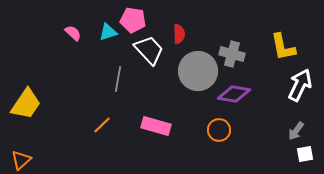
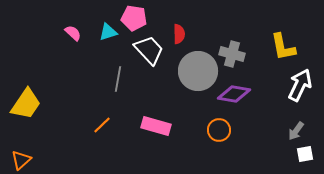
pink pentagon: moved 1 px right, 2 px up
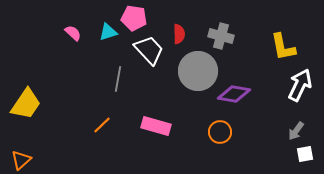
gray cross: moved 11 px left, 18 px up
orange circle: moved 1 px right, 2 px down
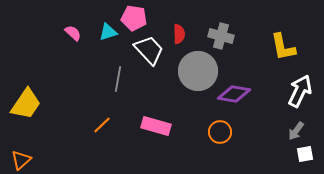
white arrow: moved 6 px down
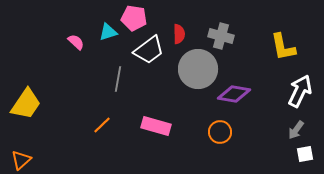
pink semicircle: moved 3 px right, 9 px down
white trapezoid: rotated 96 degrees clockwise
gray circle: moved 2 px up
gray arrow: moved 1 px up
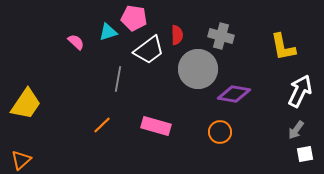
red semicircle: moved 2 px left, 1 px down
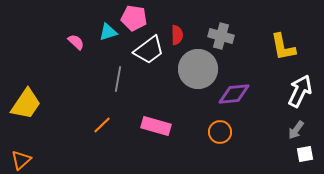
purple diamond: rotated 16 degrees counterclockwise
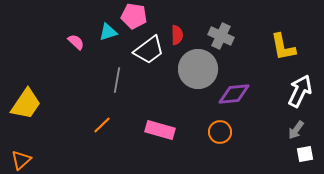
pink pentagon: moved 2 px up
gray cross: rotated 10 degrees clockwise
gray line: moved 1 px left, 1 px down
pink rectangle: moved 4 px right, 4 px down
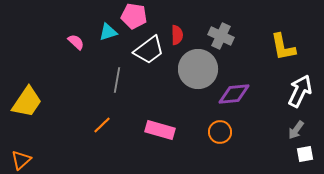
yellow trapezoid: moved 1 px right, 2 px up
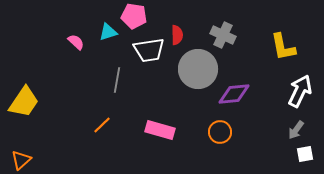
gray cross: moved 2 px right, 1 px up
white trapezoid: rotated 28 degrees clockwise
yellow trapezoid: moved 3 px left
